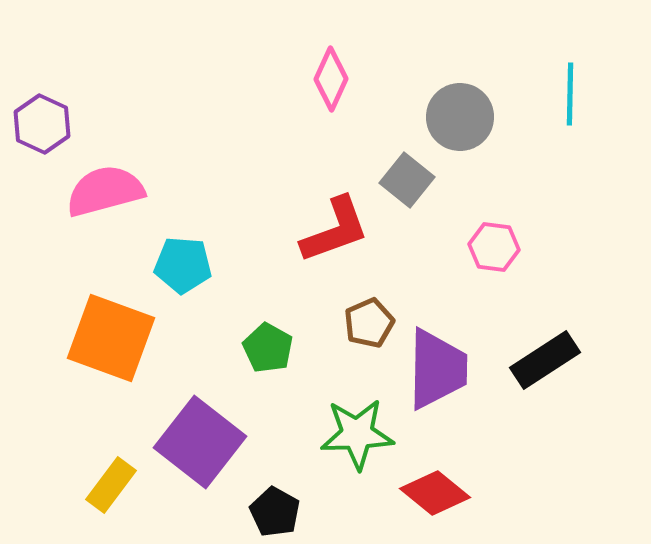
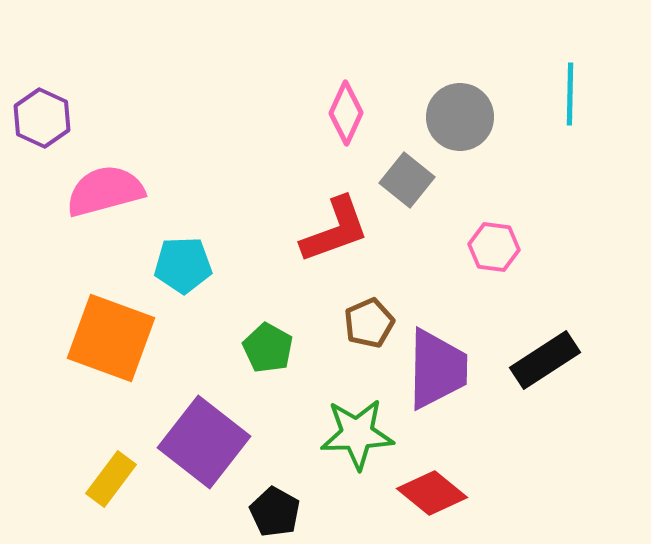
pink diamond: moved 15 px right, 34 px down
purple hexagon: moved 6 px up
cyan pentagon: rotated 6 degrees counterclockwise
purple square: moved 4 px right
yellow rectangle: moved 6 px up
red diamond: moved 3 px left
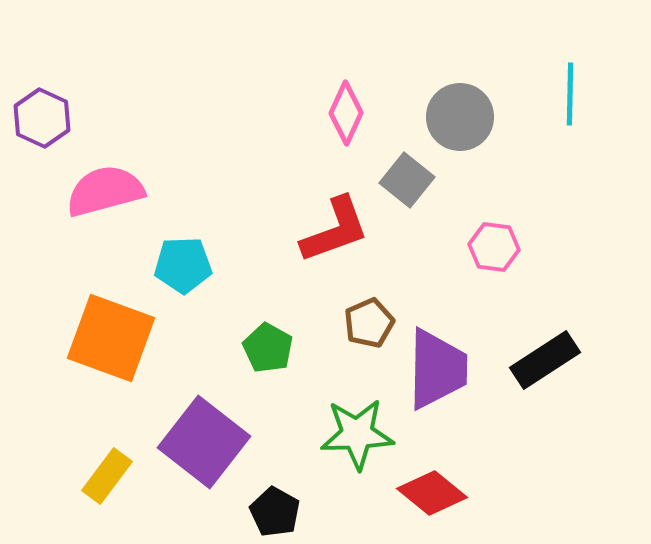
yellow rectangle: moved 4 px left, 3 px up
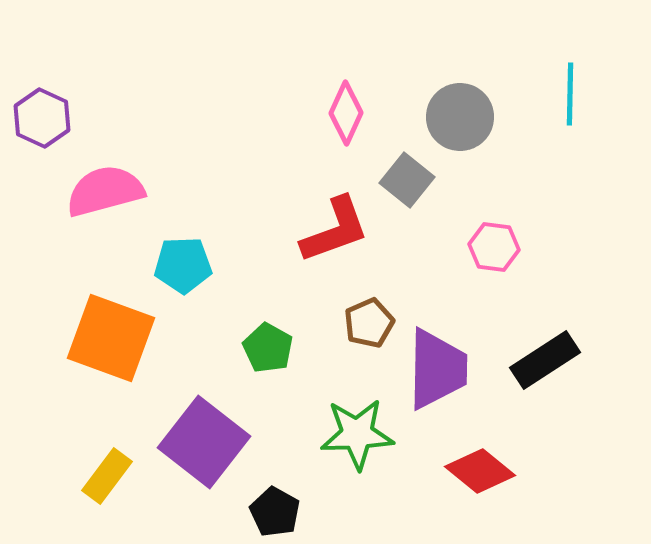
red diamond: moved 48 px right, 22 px up
